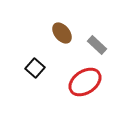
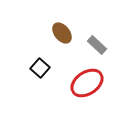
black square: moved 5 px right
red ellipse: moved 2 px right, 1 px down
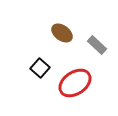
brown ellipse: rotated 15 degrees counterclockwise
red ellipse: moved 12 px left
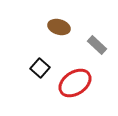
brown ellipse: moved 3 px left, 6 px up; rotated 20 degrees counterclockwise
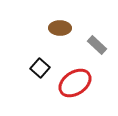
brown ellipse: moved 1 px right, 1 px down; rotated 15 degrees counterclockwise
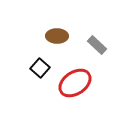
brown ellipse: moved 3 px left, 8 px down
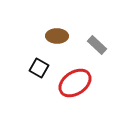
black square: moved 1 px left; rotated 12 degrees counterclockwise
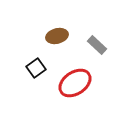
brown ellipse: rotated 15 degrees counterclockwise
black square: moved 3 px left; rotated 24 degrees clockwise
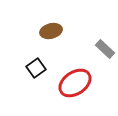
brown ellipse: moved 6 px left, 5 px up
gray rectangle: moved 8 px right, 4 px down
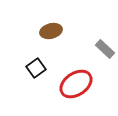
red ellipse: moved 1 px right, 1 px down
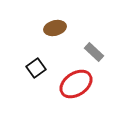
brown ellipse: moved 4 px right, 3 px up
gray rectangle: moved 11 px left, 3 px down
